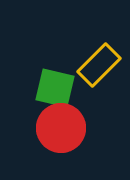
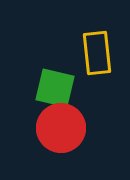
yellow rectangle: moved 2 px left, 12 px up; rotated 51 degrees counterclockwise
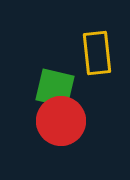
red circle: moved 7 px up
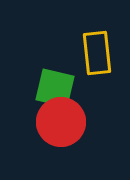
red circle: moved 1 px down
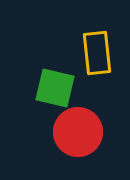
red circle: moved 17 px right, 10 px down
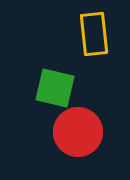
yellow rectangle: moved 3 px left, 19 px up
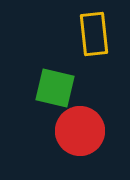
red circle: moved 2 px right, 1 px up
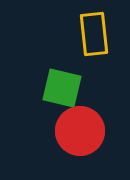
green square: moved 7 px right
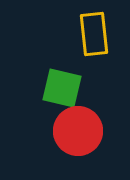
red circle: moved 2 px left
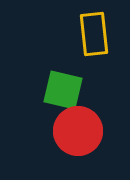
green square: moved 1 px right, 2 px down
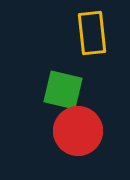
yellow rectangle: moved 2 px left, 1 px up
